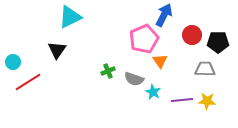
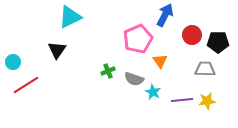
blue arrow: moved 1 px right
pink pentagon: moved 6 px left
red line: moved 2 px left, 3 px down
yellow star: rotated 12 degrees counterclockwise
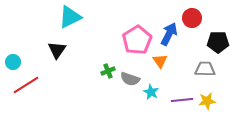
blue arrow: moved 4 px right, 19 px down
red circle: moved 17 px up
pink pentagon: moved 1 px left, 1 px down; rotated 8 degrees counterclockwise
gray semicircle: moved 4 px left
cyan star: moved 2 px left
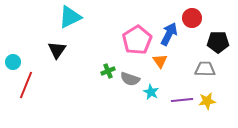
red line: rotated 36 degrees counterclockwise
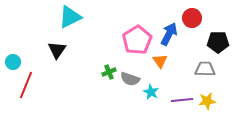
green cross: moved 1 px right, 1 px down
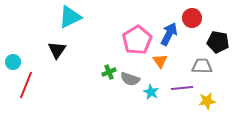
black pentagon: rotated 10 degrees clockwise
gray trapezoid: moved 3 px left, 3 px up
purple line: moved 12 px up
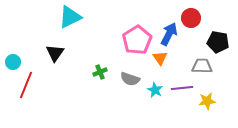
red circle: moved 1 px left
black triangle: moved 2 px left, 3 px down
orange triangle: moved 3 px up
green cross: moved 9 px left
cyan star: moved 4 px right, 2 px up
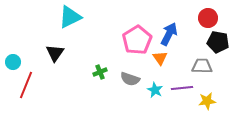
red circle: moved 17 px right
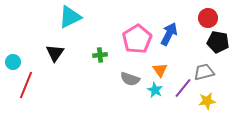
pink pentagon: moved 1 px up
orange triangle: moved 12 px down
gray trapezoid: moved 2 px right, 6 px down; rotated 15 degrees counterclockwise
green cross: moved 17 px up; rotated 16 degrees clockwise
purple line: moved 1 px right; rotated 45 degrees counterclockwise
